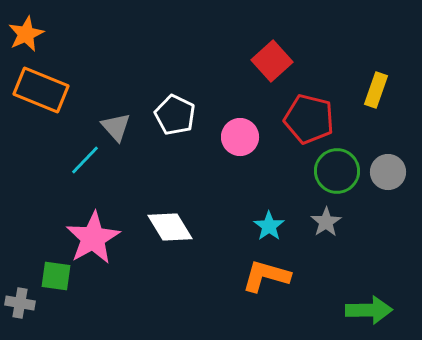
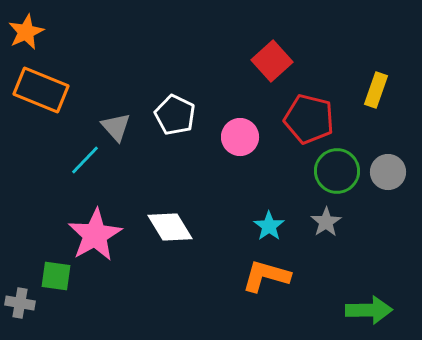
orange star: moved 2 px up
pink star: moved 2 px right, 3 px up
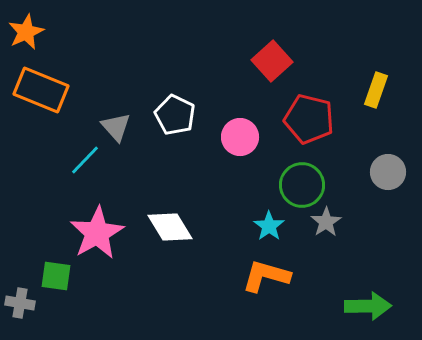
green circle: moved 35 px left, 14 px down
pink star: moved 2 px right, 2 px up
green arrow: moved 1 px left, 4 px up
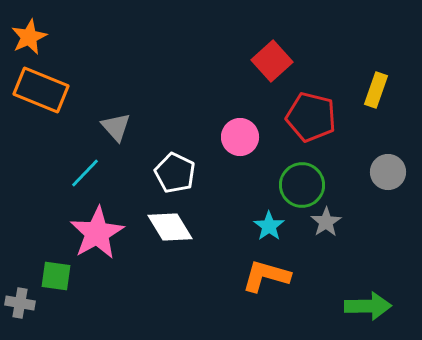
orange star: moved 3 px right, 5 px down
white pentagon: moved 58 px down
red pentagon: moved 2 px right, 2 px up
cyan line: moved 13 px down
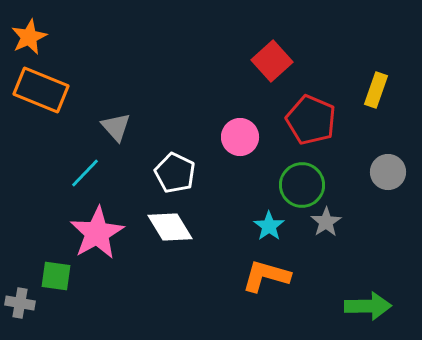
red pentagon: moved 3 px down; rotated 9 degrees clockwise
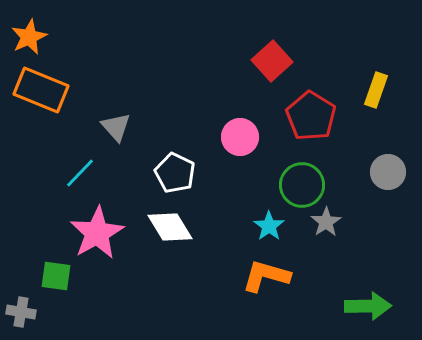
red pentagon: moved 4 px up; rotated 9 degrees clockwise
cyan line: moved 5 px left
gray cross: moved 1 px right, 9 px down
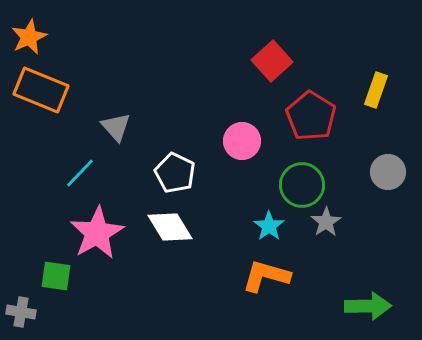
pink circle: moved 2 px right, 4 px down
